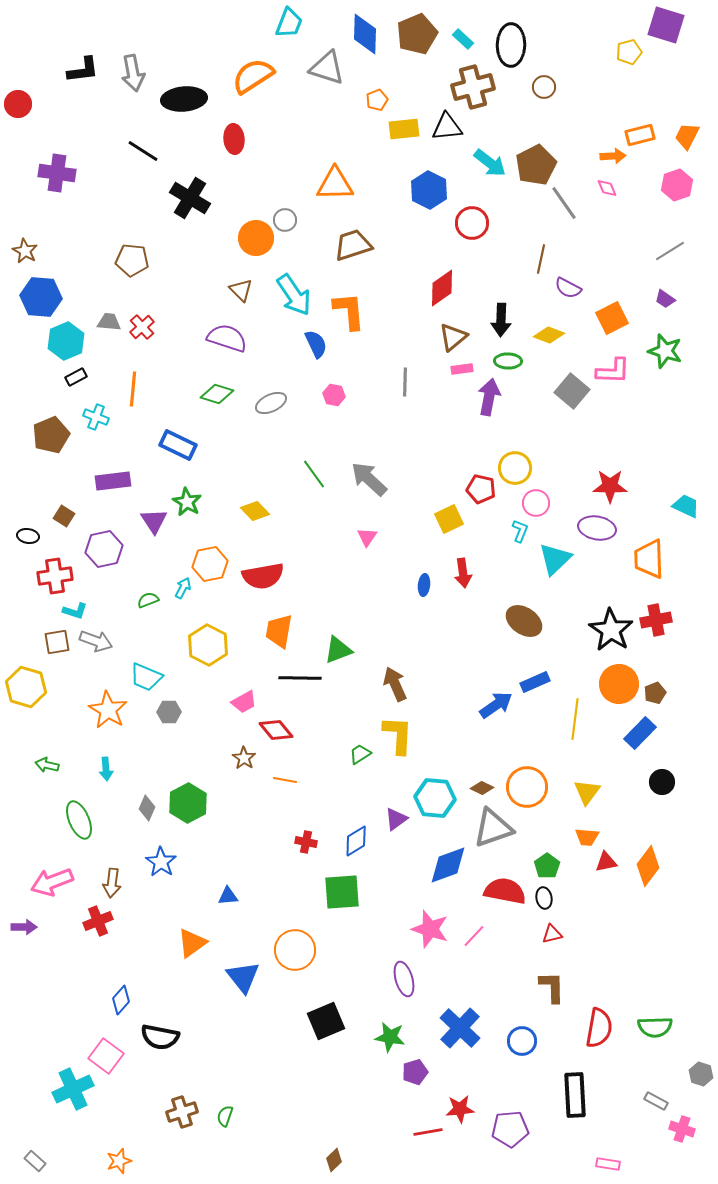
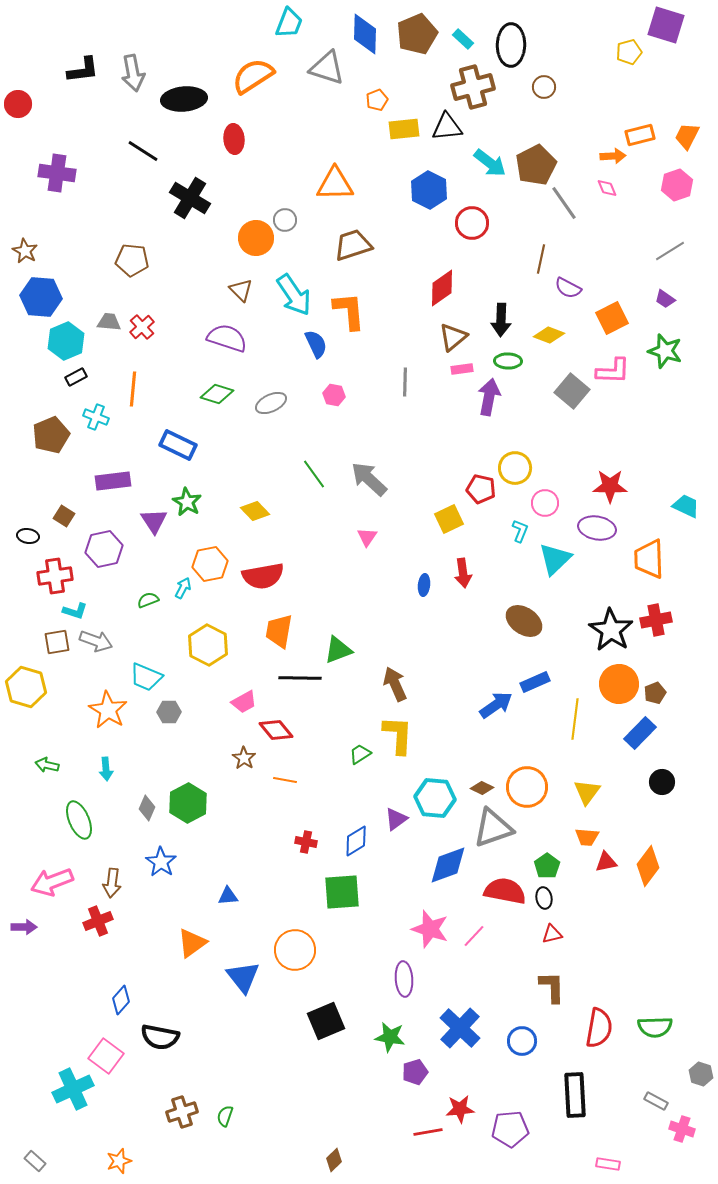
pink circle at (536, 503): moved 9 px right
purple ellipse at (404, 979): rotated 12 degrees clockwise
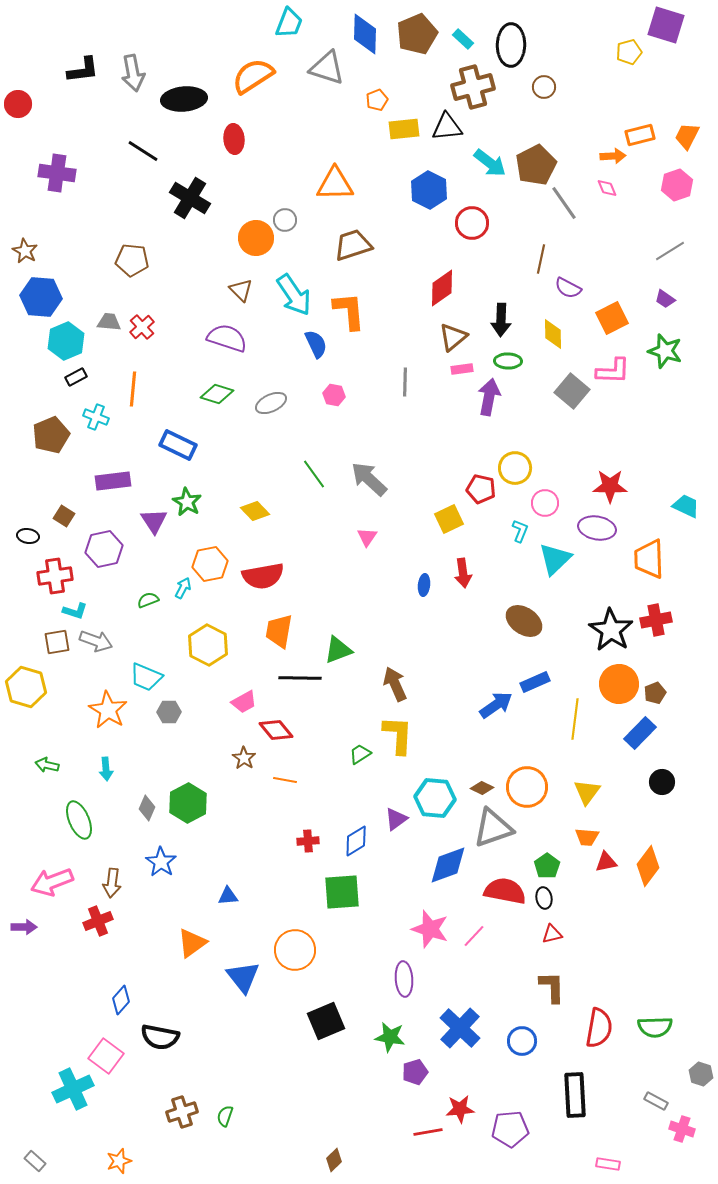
yellow diamond at (549, 335): moved 4 px right, 1 px up; rotated 68 degrees clockwise
red cross at (306, 842): moved 2 px right, 1 px up; rotated 15 degrees counterclockwise
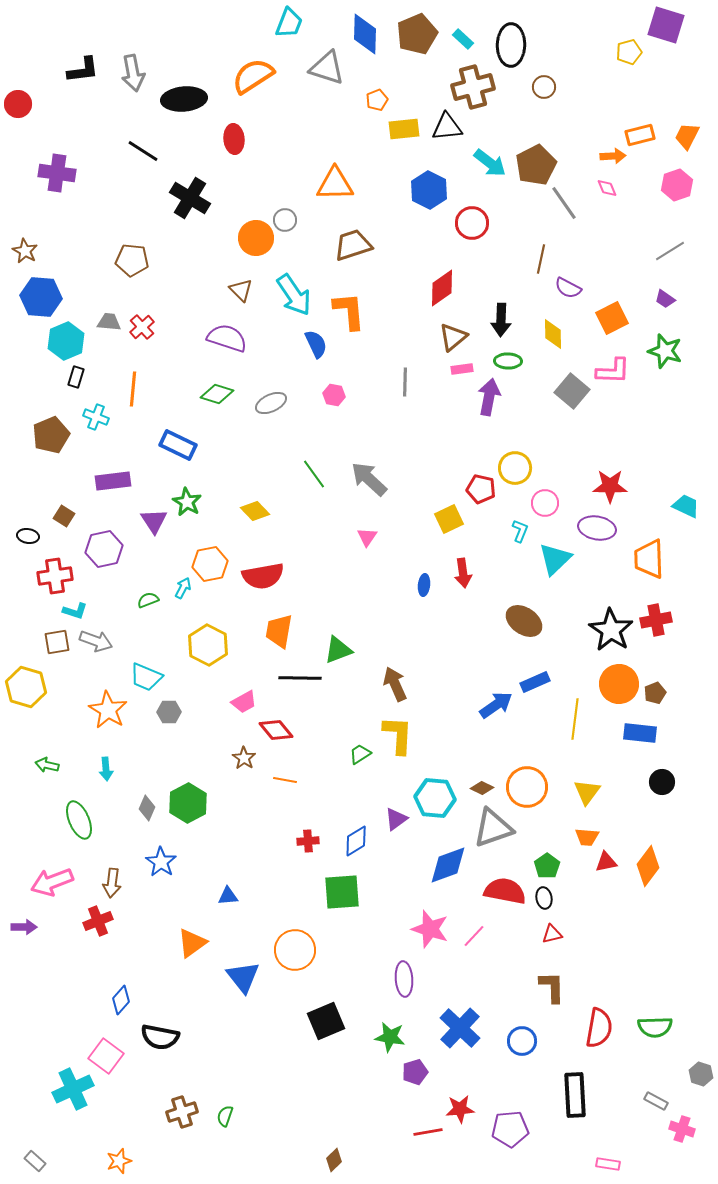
black rectangle at (76, 377): rotated 45 degrees counterclockwise
blue rectangle at (640, 733): rotated 52 degrees clockwise
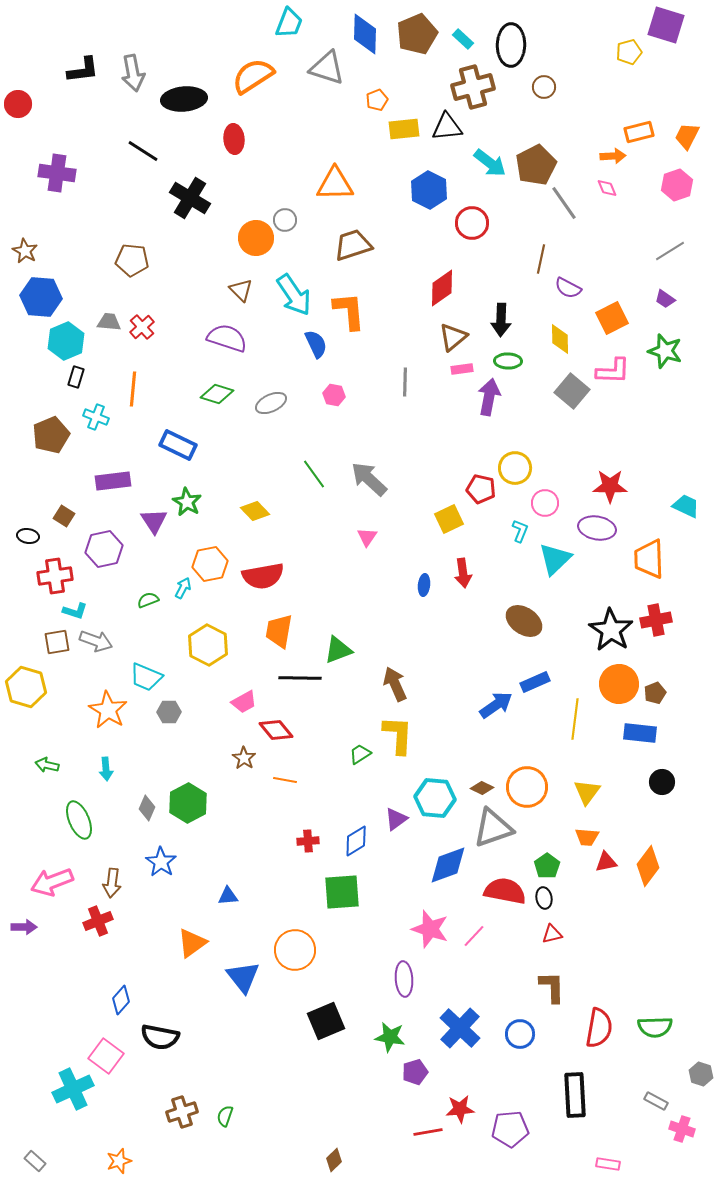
orange rectangle at (640, 135): moved 1 px left, 3 px up
yellow diamond at (553, 334): moved 7 px right, 5 px down
blue circle at (522, 1041): moved 2 px left, 7 px up
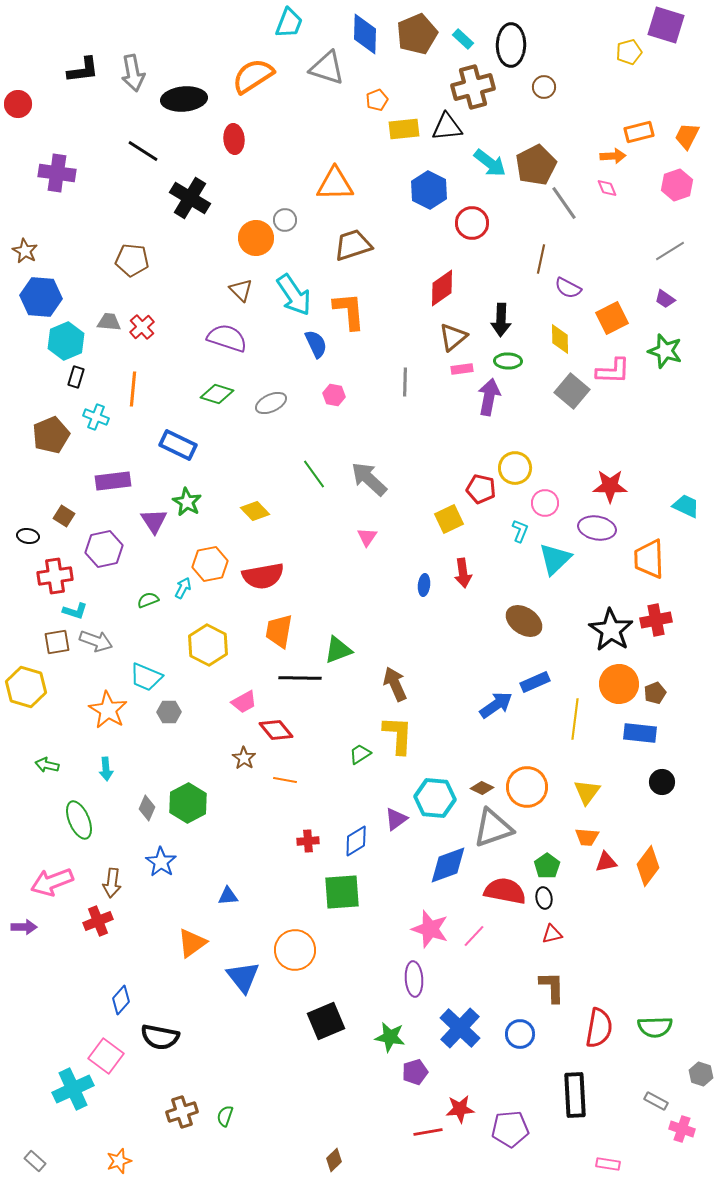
purple ellipse at (404, 979): moved 10 px right
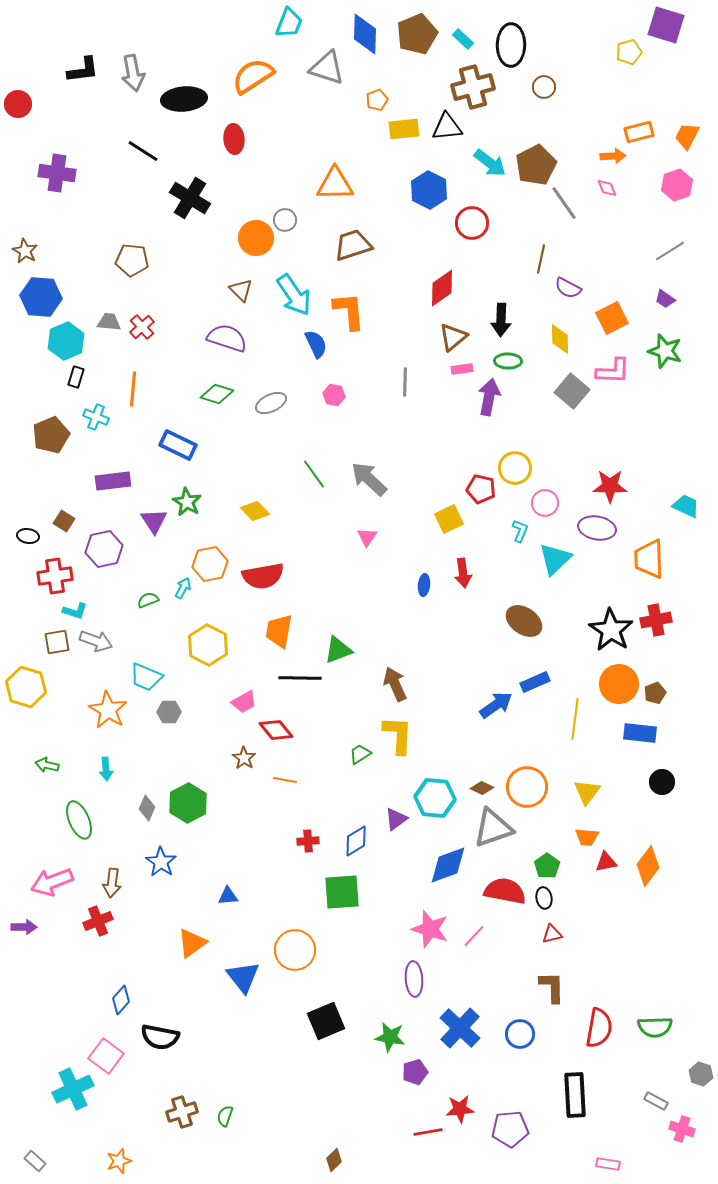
brown square at (64, 516): moved 5 px down
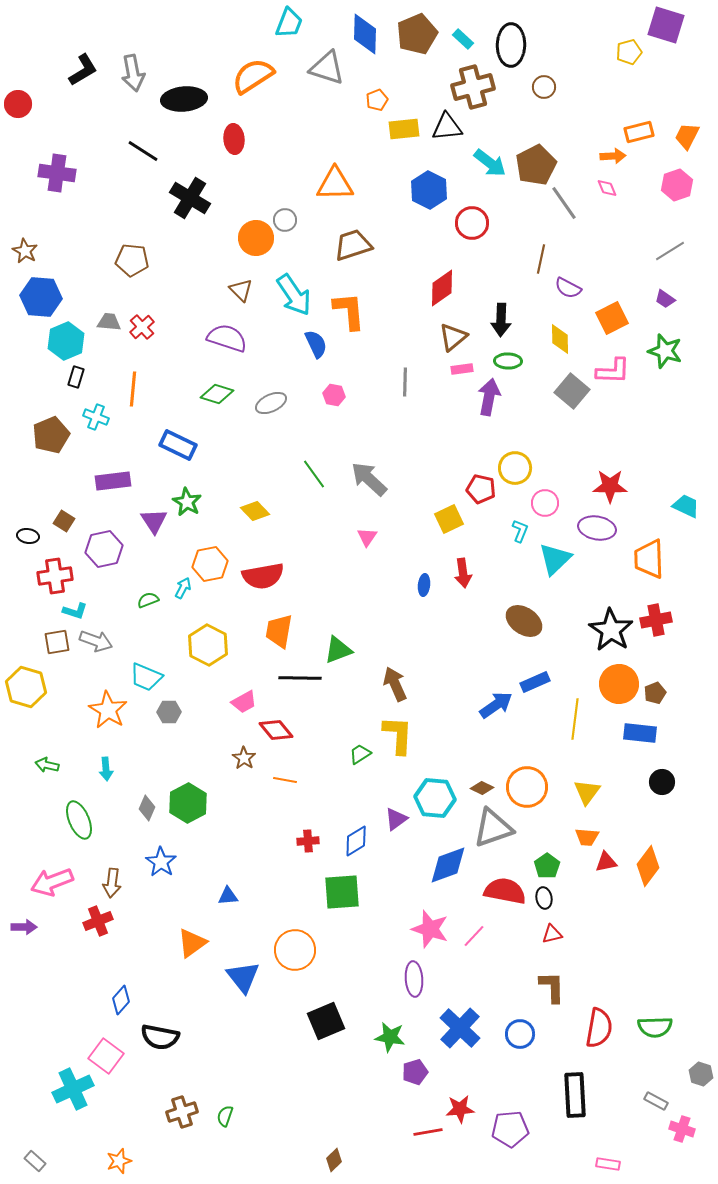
black L-shape at (83, 70): rotated 24 degrees counterclockwise
